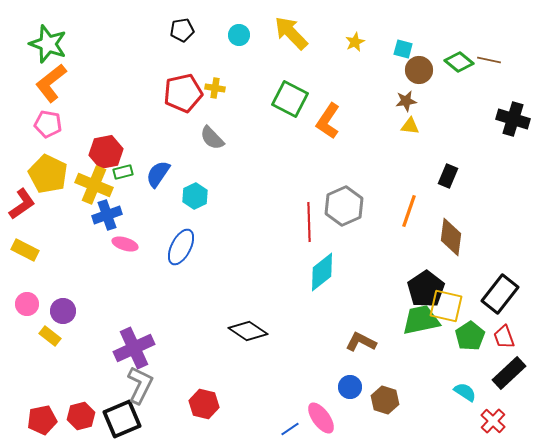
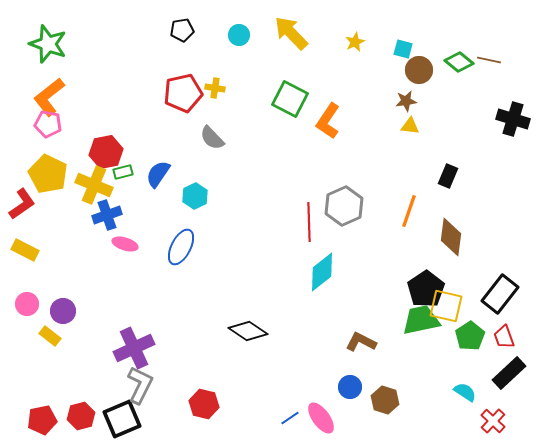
orange L-shape at (51, 83): moved 2 px left, 14 px down
blue line at (290, 429): moved 11 px up
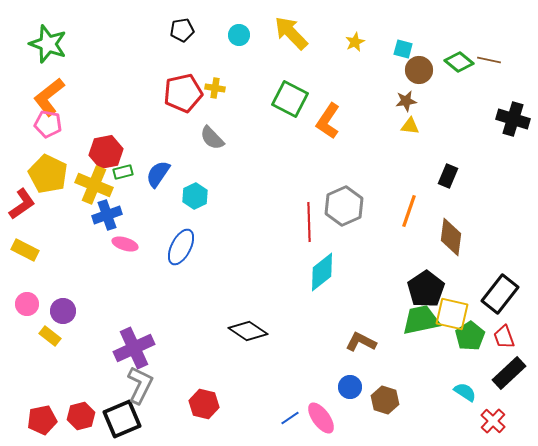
yellow square at (446, 306): moved 6 px right, 8 px down
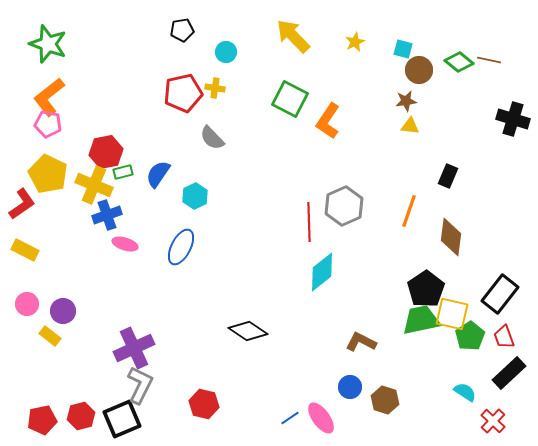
yellow arrow at (291, 33): moved 2 px right, 3 px down
cyan circle at (239, 35): moved 13 px left, 17 px down
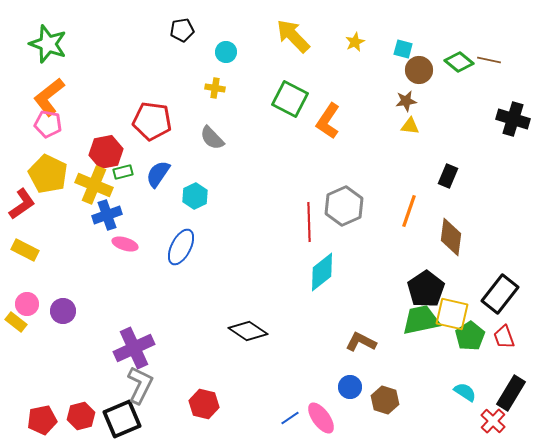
red pentagon at (183, 93): moved 31 px left, 28 px down; rotated 21 degrees clockwise
yellow rectangle at (50, 336): moved 34 px left, 14 px up
black rectangle at (509, 373): moved 2 px right, 20 px down; rotated 16 degrees counterclockwise
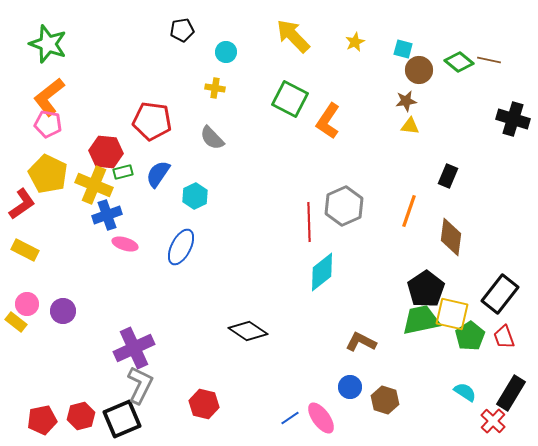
red hexagon at (106, 152): rotated 16 degrees clockwise
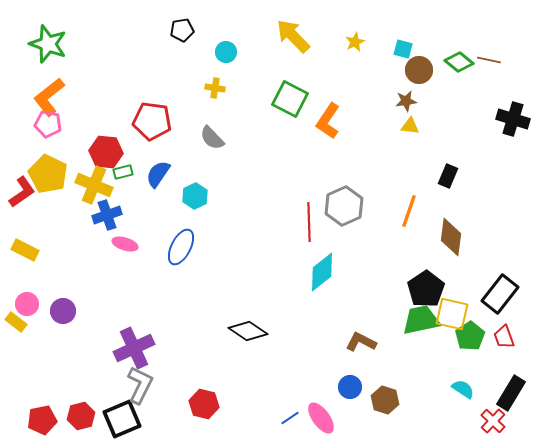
red L-shape at (22, 204): moved 12 px up
cyan semicircle at (465, 392): moved 2 px left, 3 px up
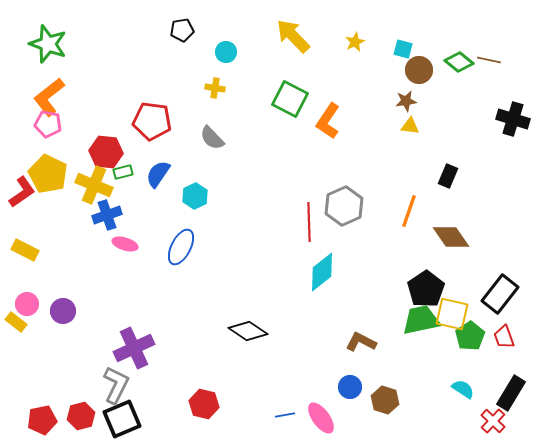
brown diamond at (451, 237): rotated 42 degrees counterclockwise
gray L-shape at (140, 385): moved 24 px left
blue line at (290, 418): moved 5 px left, 3 px up; rotated 24 degrees clockwise
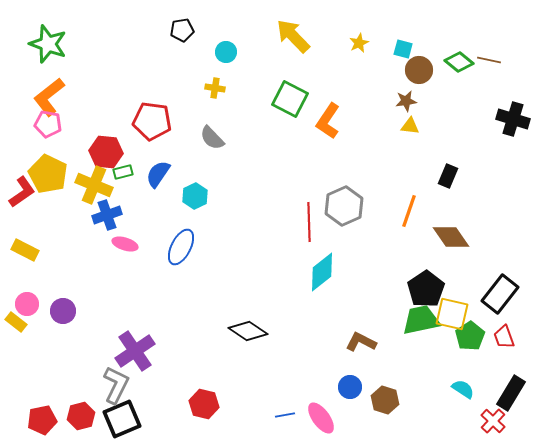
yellow star at (355, 42): moved 4 px right, 1 px down
purple cross at (134, 348): moved 1 px right, 3 px down; rotated 9 degrees counterclockwise
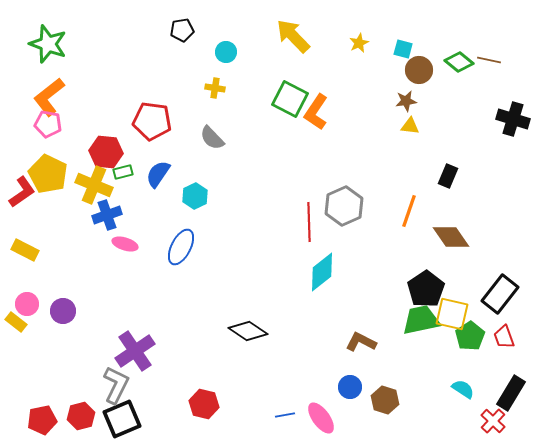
orange L-shape at (328, 121): moved 12 px left, 9 px up
